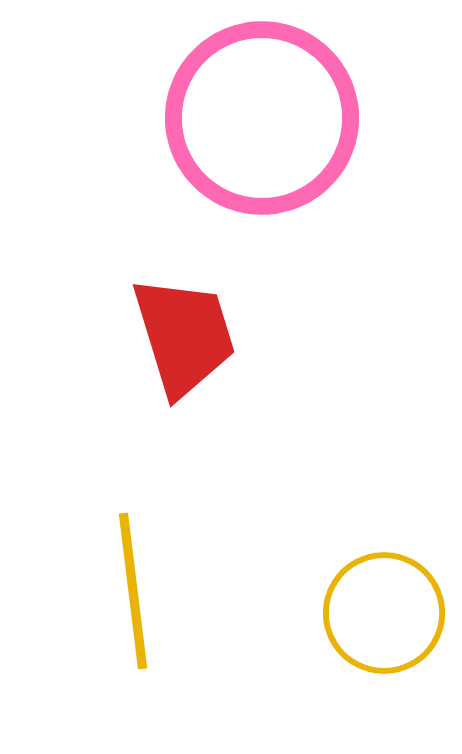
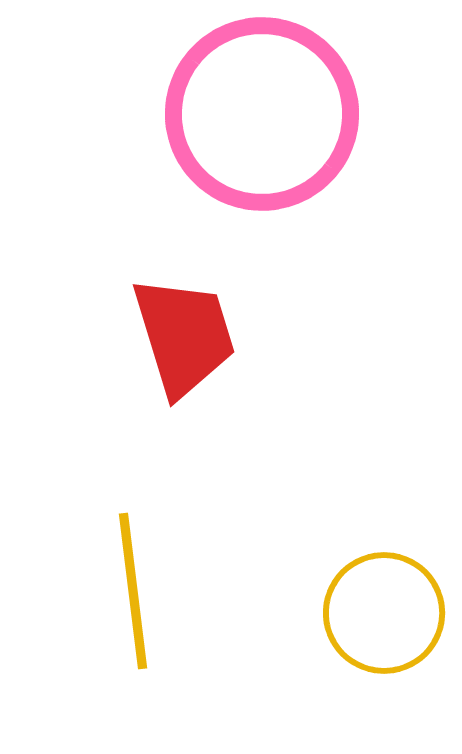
pink circle: moved 4 px up
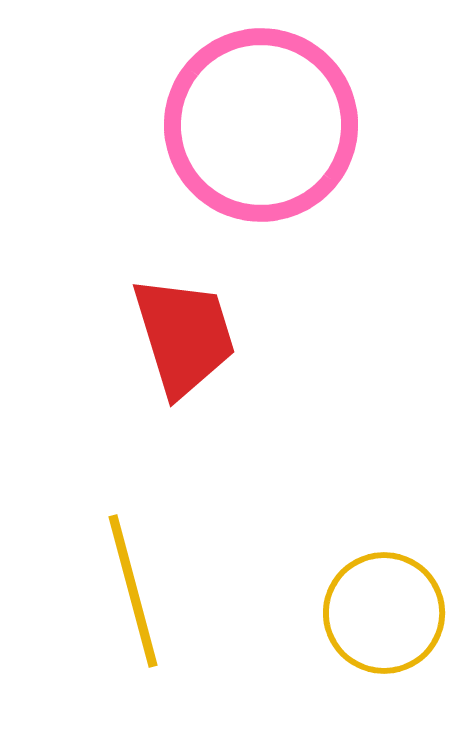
pink circle: moved 1 px left, 11 px down
yellow line: rotated 8 degrees counterclockwise
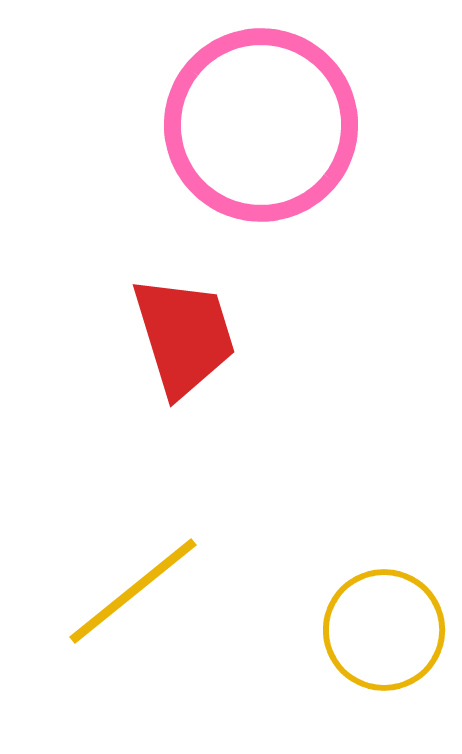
yellow line: rotated 66 degrees clockwise
yellow circle: moved 17 px down
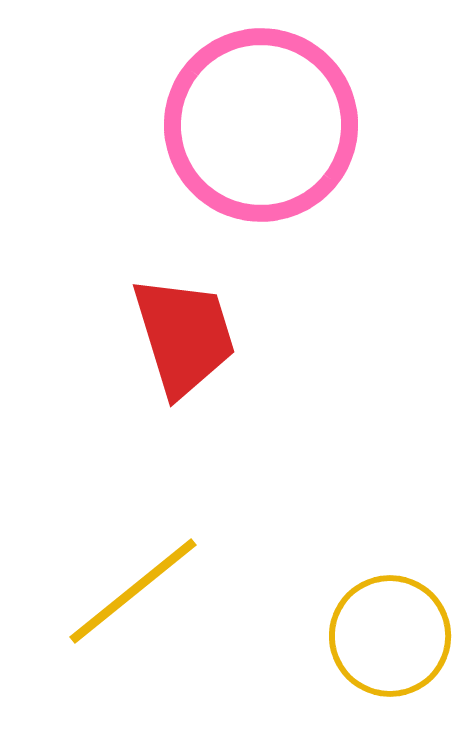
yellow circle: moved 6 px right, 6 px down
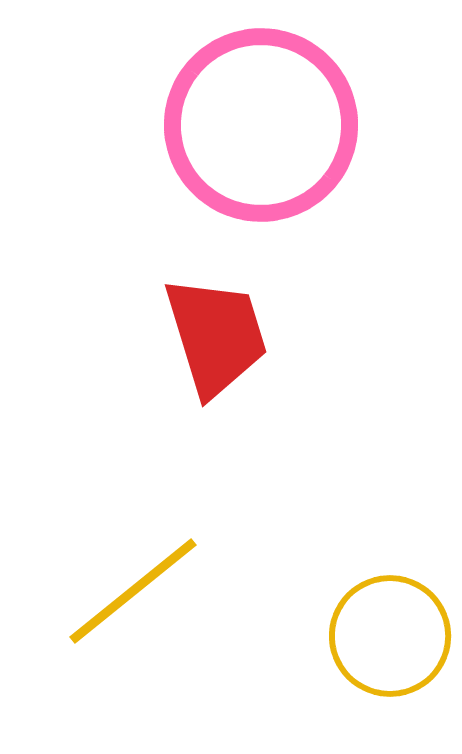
red trapezoid: moved 32 px right
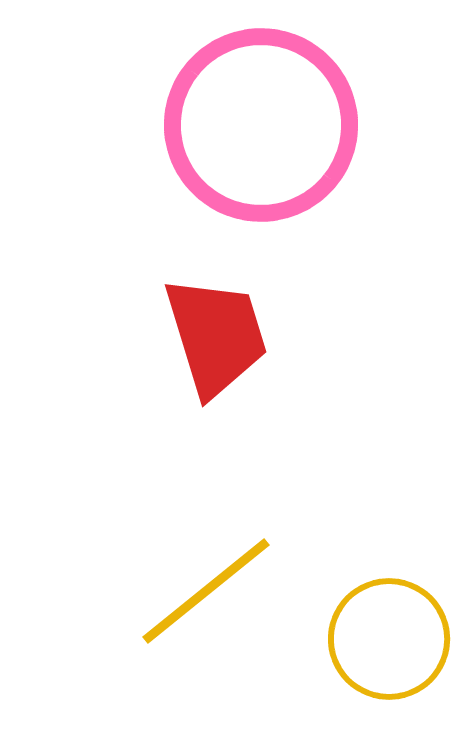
yellow line: moved 73 px right
yellow circle: moved 1 px left, 3 px down
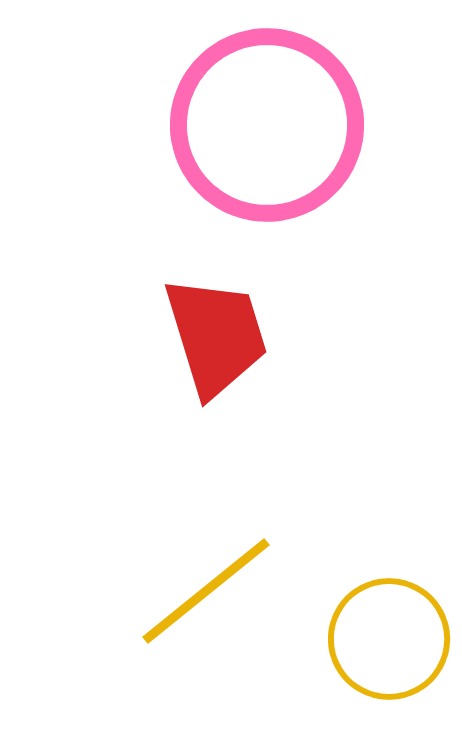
pink circle: moved 6 px right
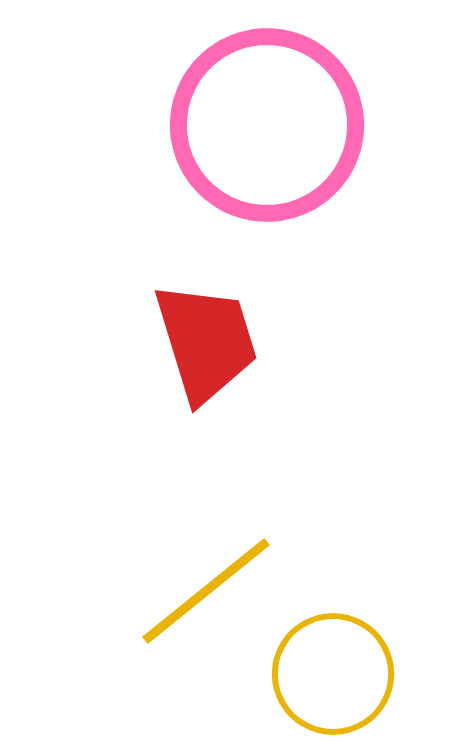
red trapezoid: moved 10 px left, 6 px down
yellow circle: moved 56 px left, 35 px down
